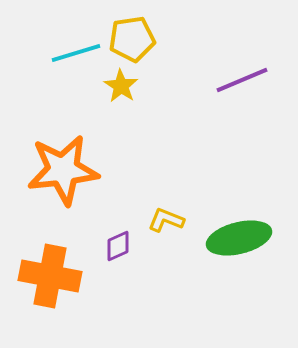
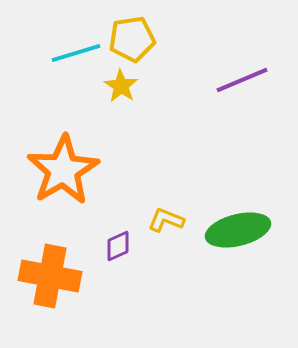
orange star: rotated 24 degrees counterclockwise
green ellipse: moved 1 px left, 8 px up
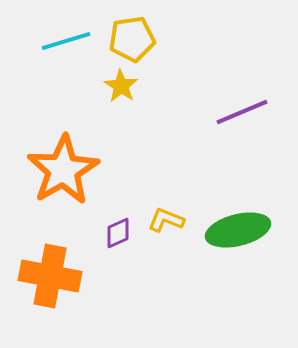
cyan line: moved 10 px left, 12 px up
purple line: moved 32 px down
purple diamond: moved 13 px up
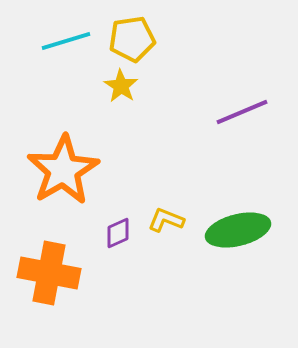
orange cross: moved 1 px left, 3 px up
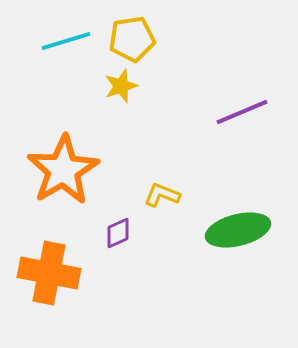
yellow star: rotated 20 degrees clockwise
yellow L-shape: moved 4 px left, 25 px up
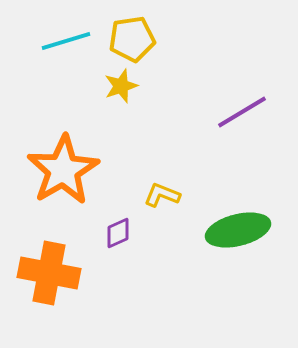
purple line: rotated 8 degrees counterclockwise
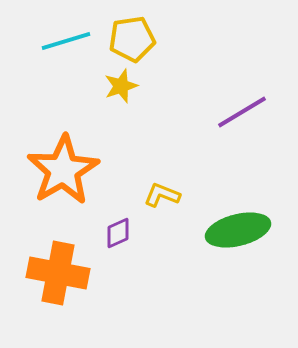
orange cross: moved 9 px right
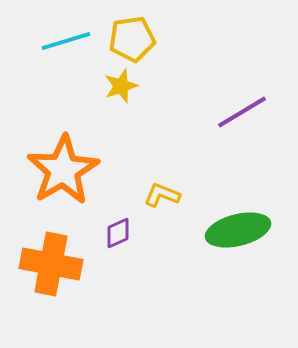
orange cross: moved 7 px left, 9 px up
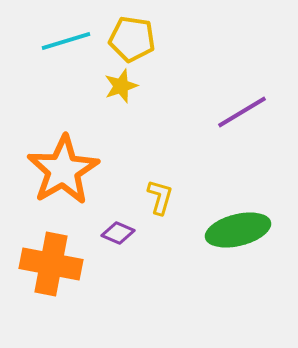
yellow pentagon: rotated 18 degrees clockwise
yellow L-shape: moved 2 px left, 2 px down; rotated 84 degrees clockwise
purple diamond: rotated 48 degrees clockwise
